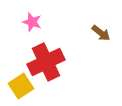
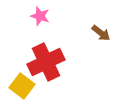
pink star: moved 8 px right, 6 px up
yellow square: moved 1 px right; rotated 20 degrees counterclockwise
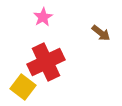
pink star: moved 3 px right, 1 px down; rotated 24 degrees clockwise
yellow square: moved 1 px right, 1 px down
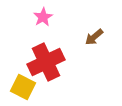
brown arrow: moved 7 px left, 4 px down; rotated 102 degrees clockwise
yellow square: rotated 10 degrees counterclockwise
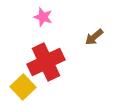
pink star: rotated 24 degrees counterclockwise
yellow square: rotated 20 degrees clockwise
